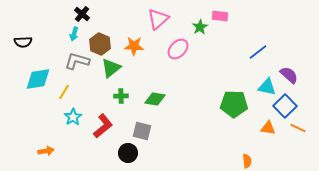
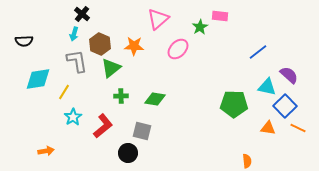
black semicircle: moved 1 px right, 1 px up
gray L-shape: rotated 65 degrees clockwise
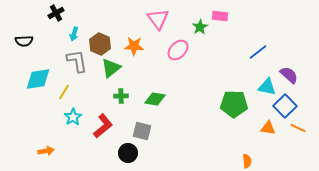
black cross: moved 26 px left, 1 px up; rotated 21 degrees clockwise
pink triangle: rotated 25 degrees counterclockwise
pink ellipse: moved 1 px down
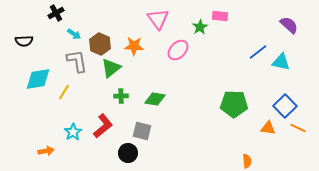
cyan arrow: rotated 72 degrees counterclockwise
purple semicircle: moved 50 px up
cyan triangle: moved 14 px right, 25 px up
cyan star: moved 15 px down
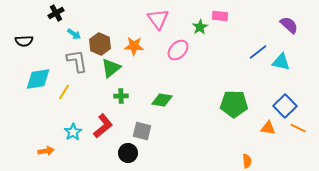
green diamond: moved 7 px right, 1 px down
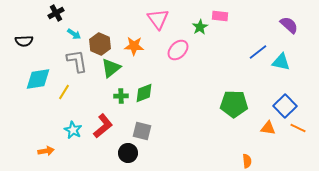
green diamond: moved 18 px left, 7 px up; rotated 30 degrees counterclockwise
cyan star: moved 2 px up; rotated 12 degrees counterclockwise
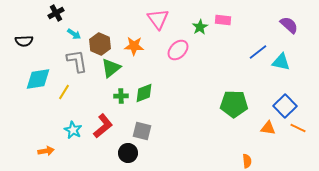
pink rectangle: moved 3 px right, 4 px down
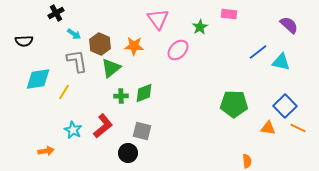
pink rectangle: moved 6 px right, 6 px up
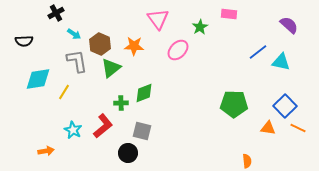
green cross: moved 7 px down
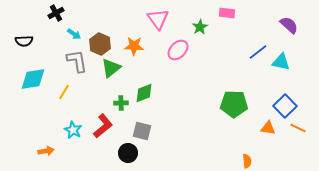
pink rectangle: moved 2 px left, 1 px up
cyan diamond: moved 5 px left
